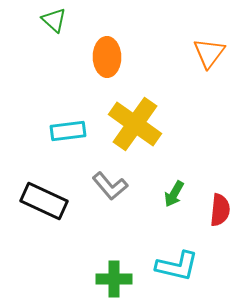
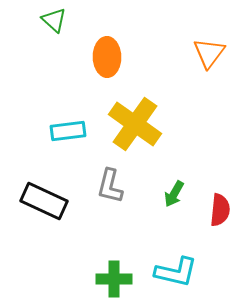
gray L-shape: rotated 54 degrees clockwise
cyan L-shape: moved 1 px left, 6 px down
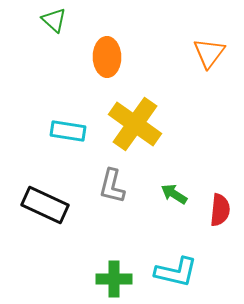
cyan rectangle: rotated 16 degrees clockwise
gray L-shape: moved 2 px right
green arrow: rotated 92 degrees clockwise
black rectangle: moved 1 px right, 4 px down
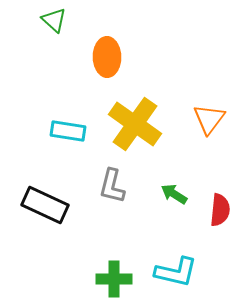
orange triangle: moved 66 px down
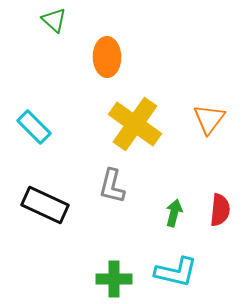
cyan rectangle: moved 34 px left, 4 px up; rotated 36 degrees clockwise
green arrow: moved 19 px down; rotated 72 degrees clockwise
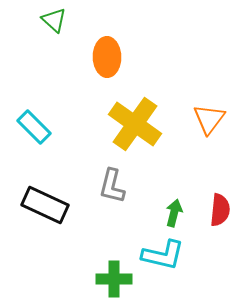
cyan L-shape: moved 13 px left, 17 px up
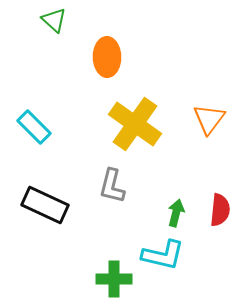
green arrow: moved 2 px right
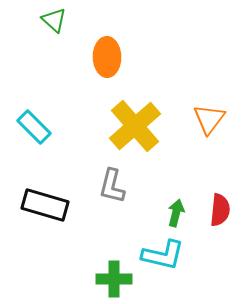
yellow cross: moved 2 px down; rotated 14 degrees clockwise
black rectangle: rotated 9 degrees counterclockwise
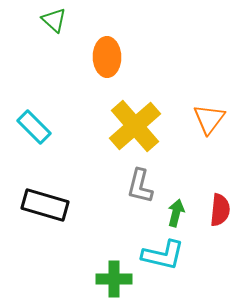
gray L-shape: moved 28 px right
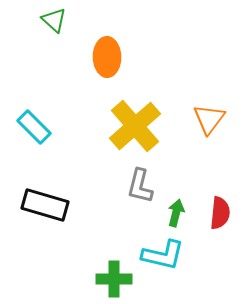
red semicircle: moved 3 px down
